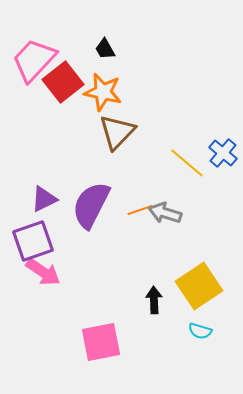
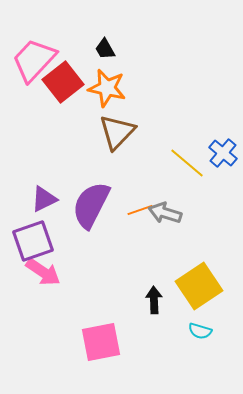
orange star: moved 4 px right, 4 px up
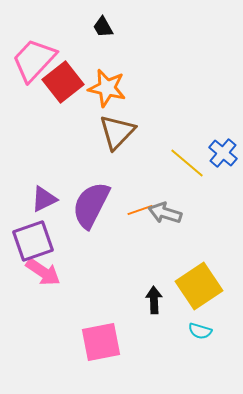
black trapezoid: moved 2 px left, 22 px up
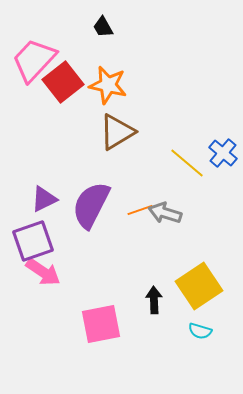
orange star: moved 1 px right, 3 px up
brown triangle: rotated 15 degrees clockwise
pink square: moved 18 px up
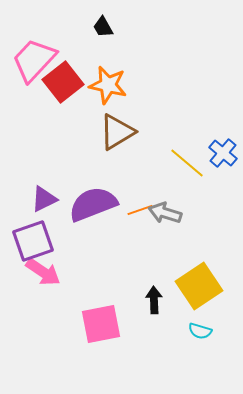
purple semicircle: moved 2 px right, 1 px up; rotated 42 degrees clockwise
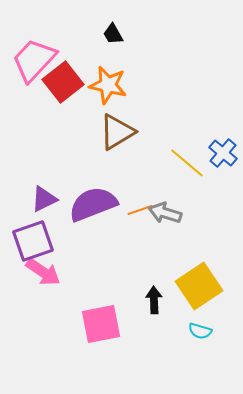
black trapezoid: moved 10 px right, 7 px down
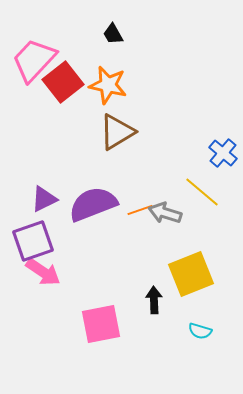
yellow line: moved 15 px right, 29 px down
yellow square: moved 8 px left, 12 px up; rotated 12 degrees clockwise
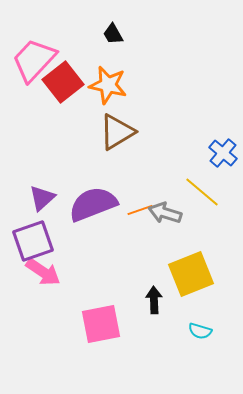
purple triangle: moved 2 px left, 1 px up; rotated 16 degrees counterclockwise
